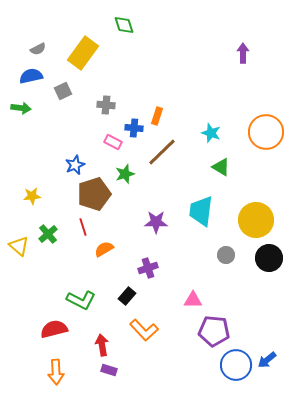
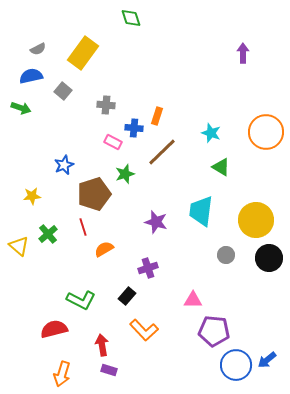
green diamond: moved 7 px right, 7 px up
gray square: rotated 24 degrees counterclockwise
green arrow: rotated 12 degrees clockwise
blue star: moved 11 px left
purple star: rotated 15 degrees clockwise
orange arrow: moved 6 px right, 2 px down; rotated 20 degrees clockwise
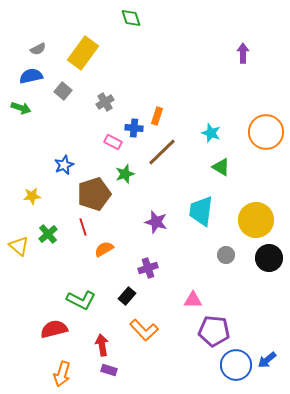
gray cross: moved 1 px left, 3 px up; rotated 36 degrees counterclockwise
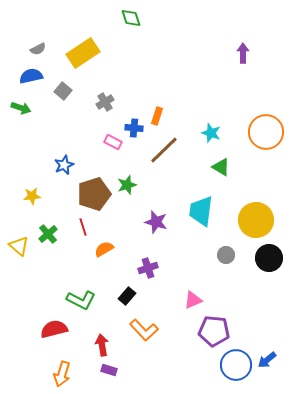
yellow rectangle: rotated 20 degrees clockwise
brown line: moved 2 px right, 2 px up
green star: moved 2 px right, 11 px down
pink triangle: rotated 24 degrees counterclockwise
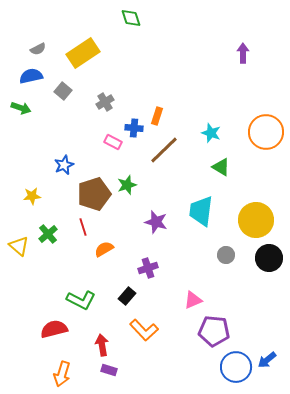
blue circle: moved 2 px down
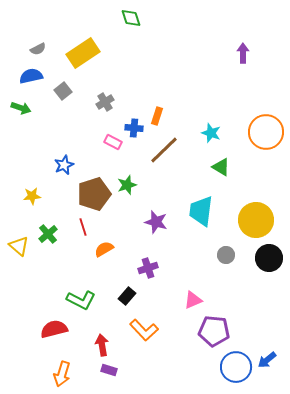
gray square: rotated 12 degrees clockwise
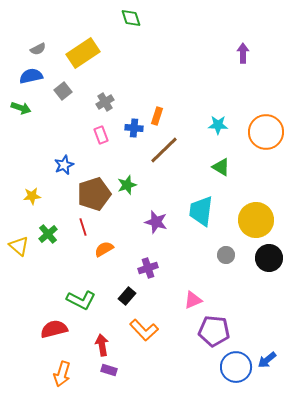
cyan star: moved 7 px right, 8 px up; rotated 18 degrees counterclockwise
pink rectangle: moved 12 px left, 7 px up; rotated 42 degrees clockwise
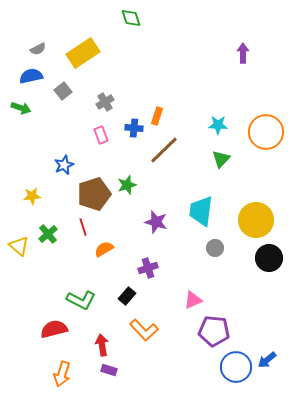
green triangle: moved 8 px up; rotated 42 degrees clockwise
gray circle: moved 11 px left, 7 px up
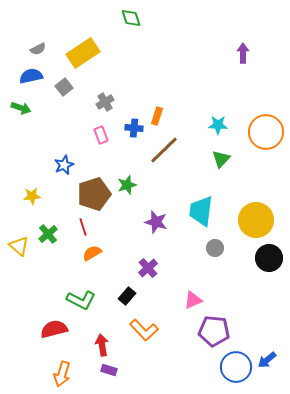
gray square: moved 1 px right, 4 px up
orange semicircle: moved 12 px left, 4 px down
purple cross: rotated 24 degrees counterclockwise
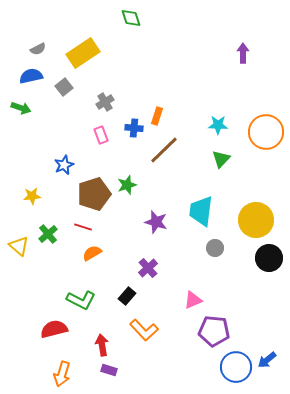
red line: rotated 54 degrees counterclockwise
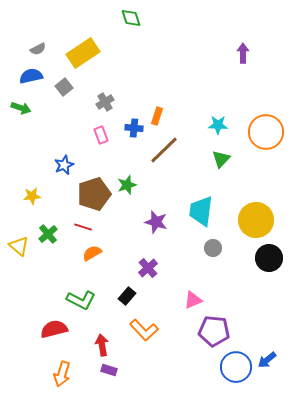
gray circle: moved 2 px left
